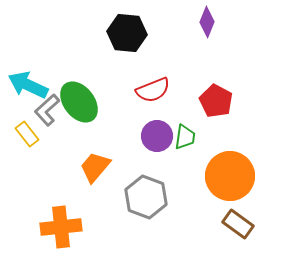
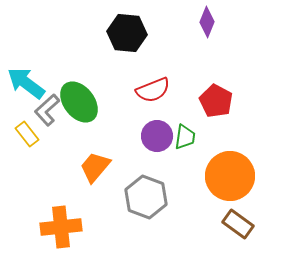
cyan arrow: moved 2 px left, 2 px up; rotated 12 degrees clockwise
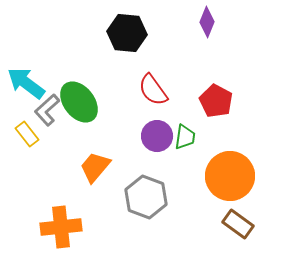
red semicircle: rotated 76 degrees clockwise
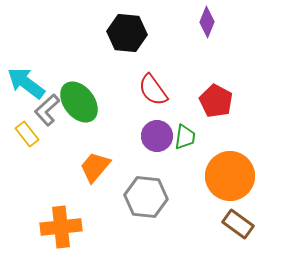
gray hexagon: rotated 15 degrees counterclockwise
